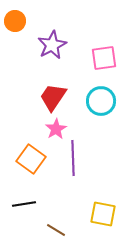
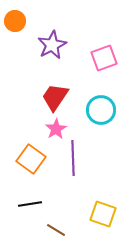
pink square: rotated 12 degrees counterclockwise
red trapezoid: moved 2 px right
cyan circle: moved 9 px down
black line: moved 6 px right
yellow square: rotated 8 degrees clockwise
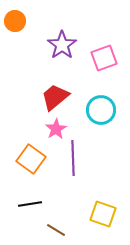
purple star: moved 10 px right; rotated 8 degrees counterclockwise
red trapezoid: rotated 16 degrees clockwise
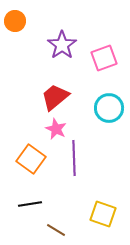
cyan circle: moved 8 px right, 2 px up
pink star: rotated 15 degrees counterclockwise
purple line: moved 1 px right
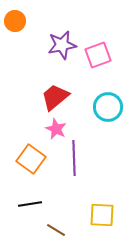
purple star: rotated 24 degrees clockwise
pink square: moved 6 px left, 3 px up
cyan circle: moved 1 px left, 1 px up
yellow square: moved 1 px left, 1 px down; rotated 16 degrees counterclockwise
